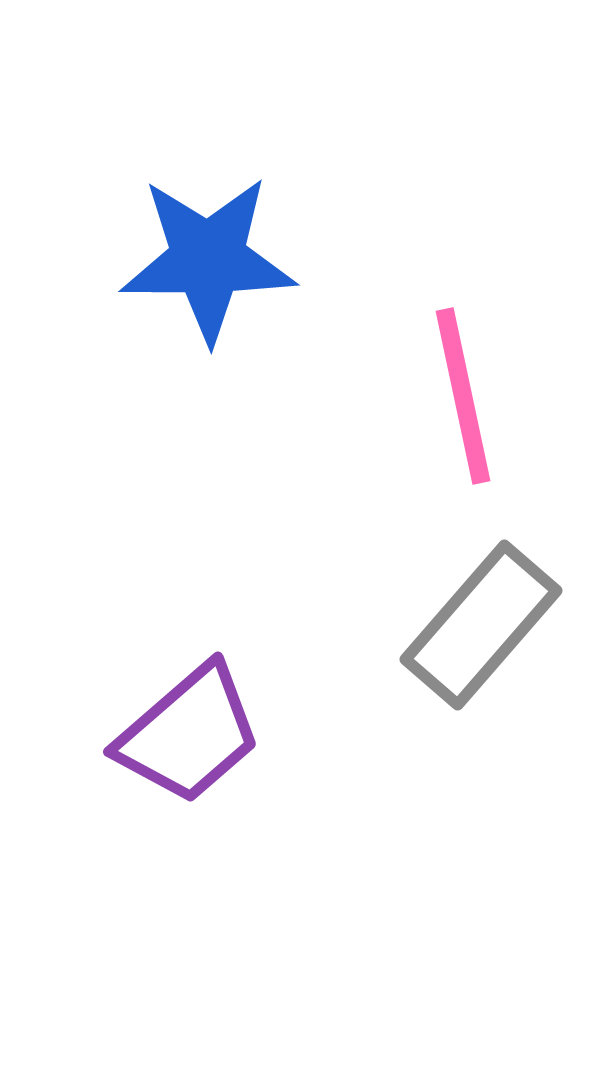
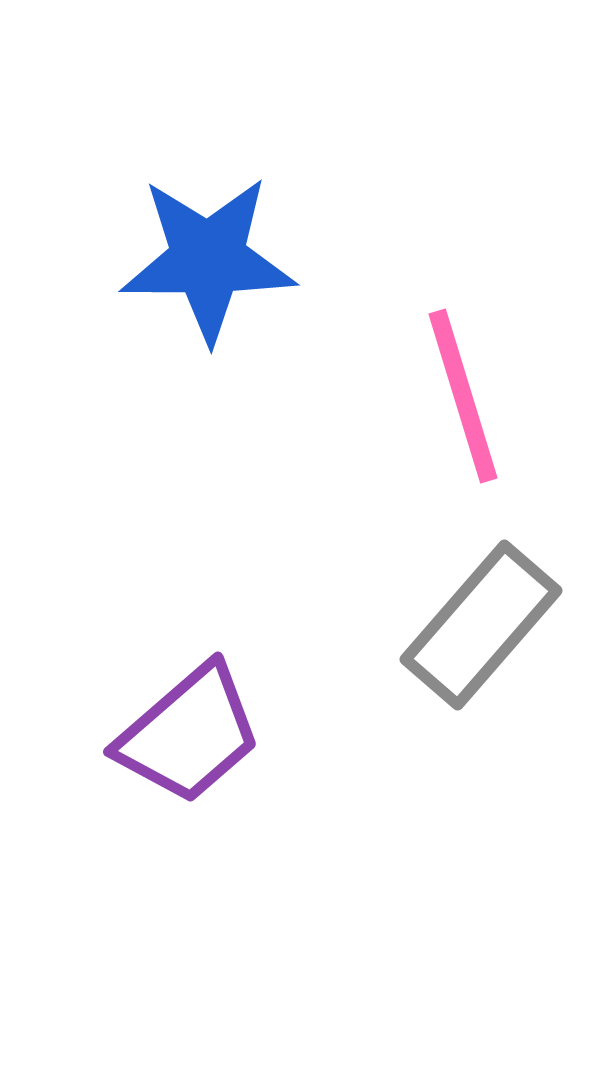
pink line: rotated 5 degrees counterclockwise
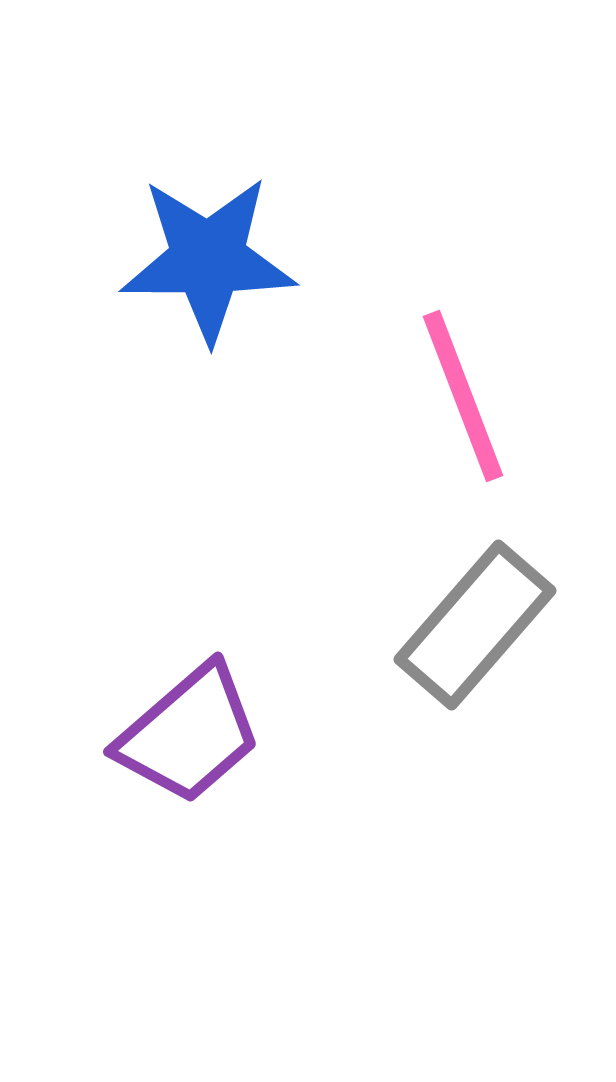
pink line: rotated 4 degrees counterclockwise
gray rectangle: moved 6 px left
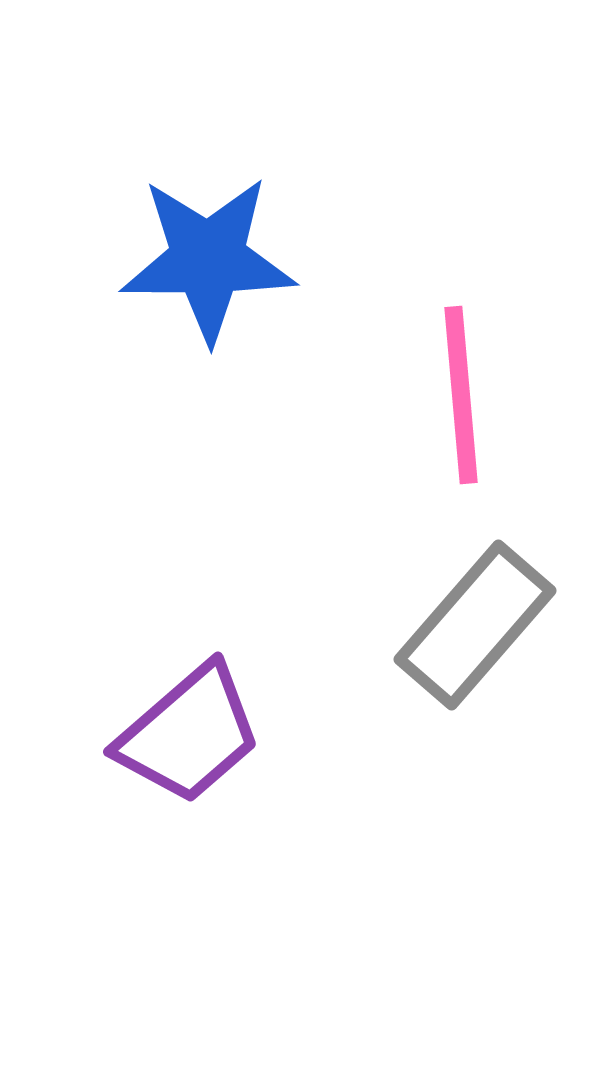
pink line: moved 2 px left, 1 px up; rotated 16 degrees clockwise
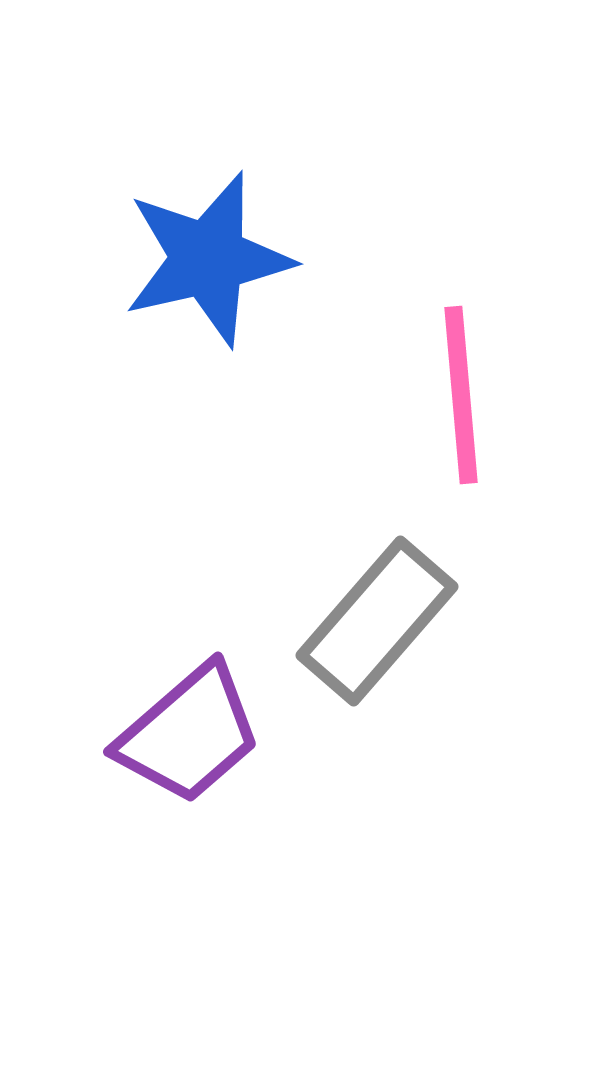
blue star: rotated 13 degrees counterclockwise
gray rectangle: moved 98 px left, 4 px up
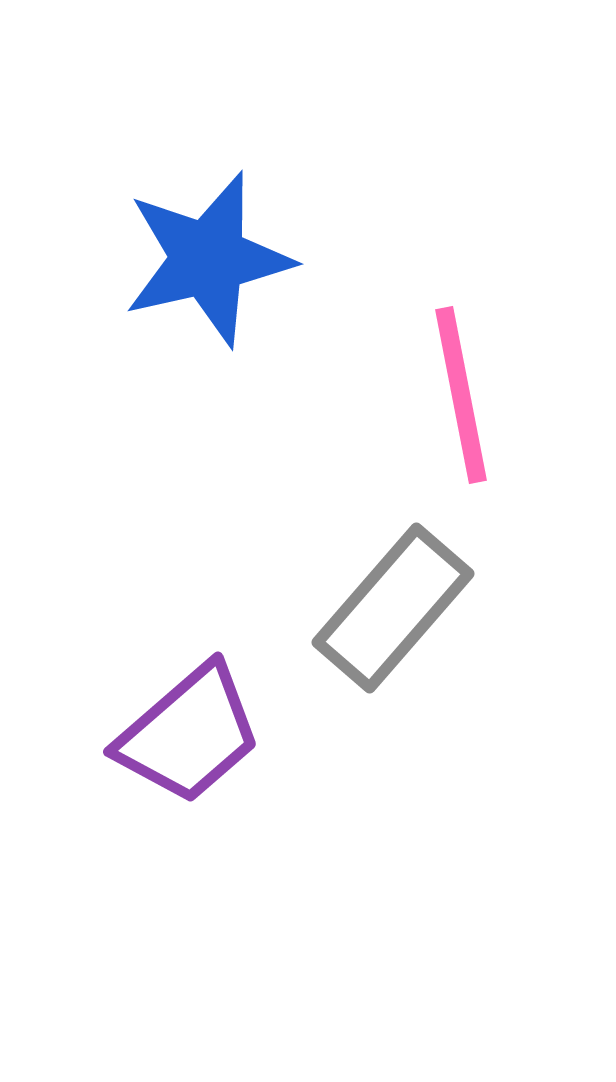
pink line: rotated 6 degrees counterclockwise
gray rectangle: moved 16 px right, 13 px up
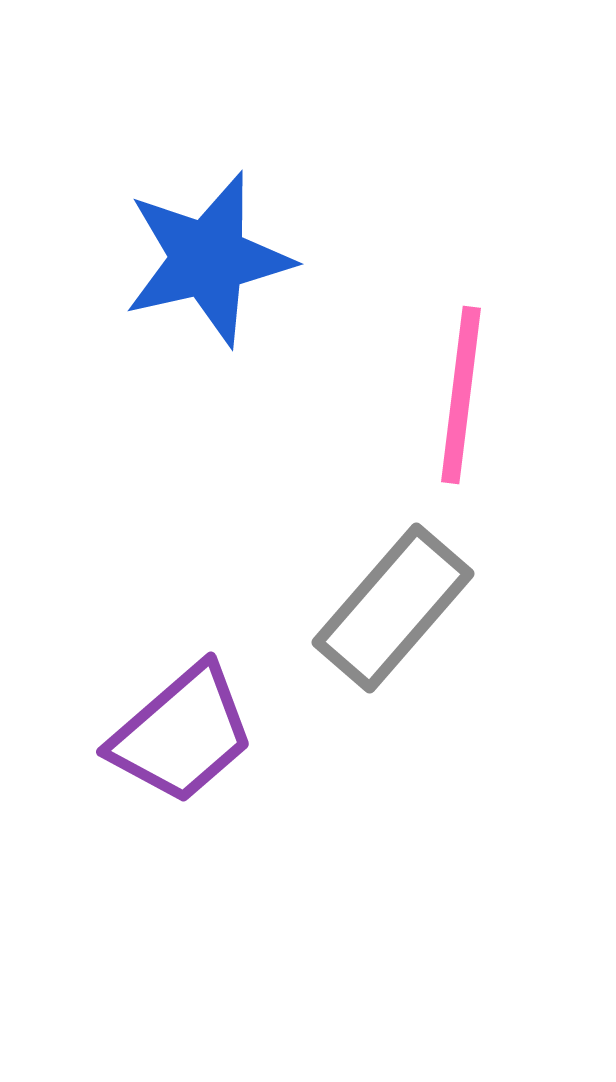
pink line: rotated 18 degrees clockwise
purple trapezoid: moved 7 px left
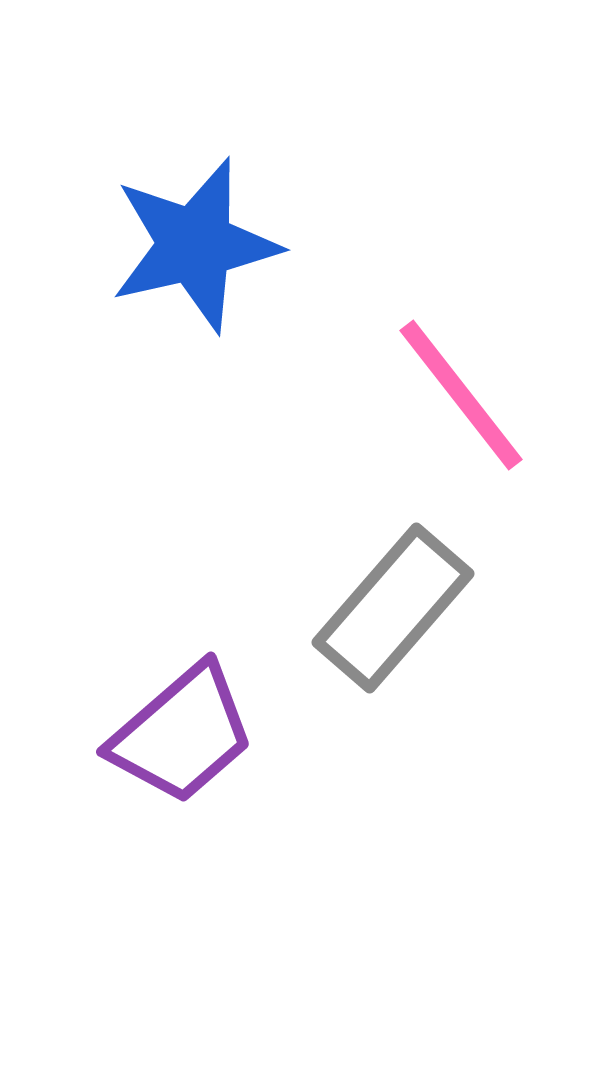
blue star: moved 13 px left, 14 px up
pink line: rotated 45 degrees counterclockwise
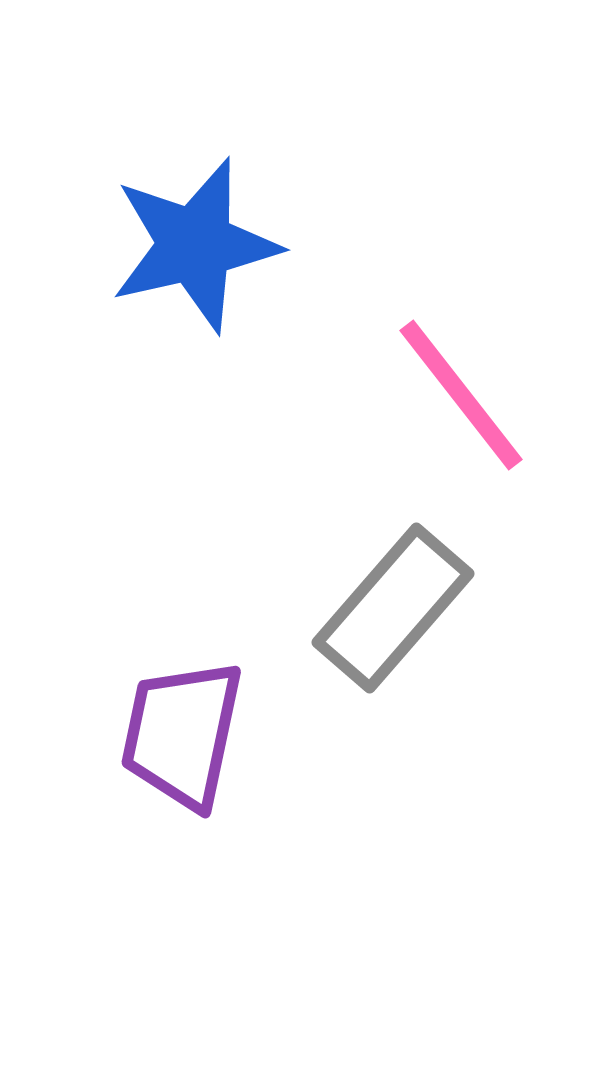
purple trapezoid: rotated 143 degrees clockwise
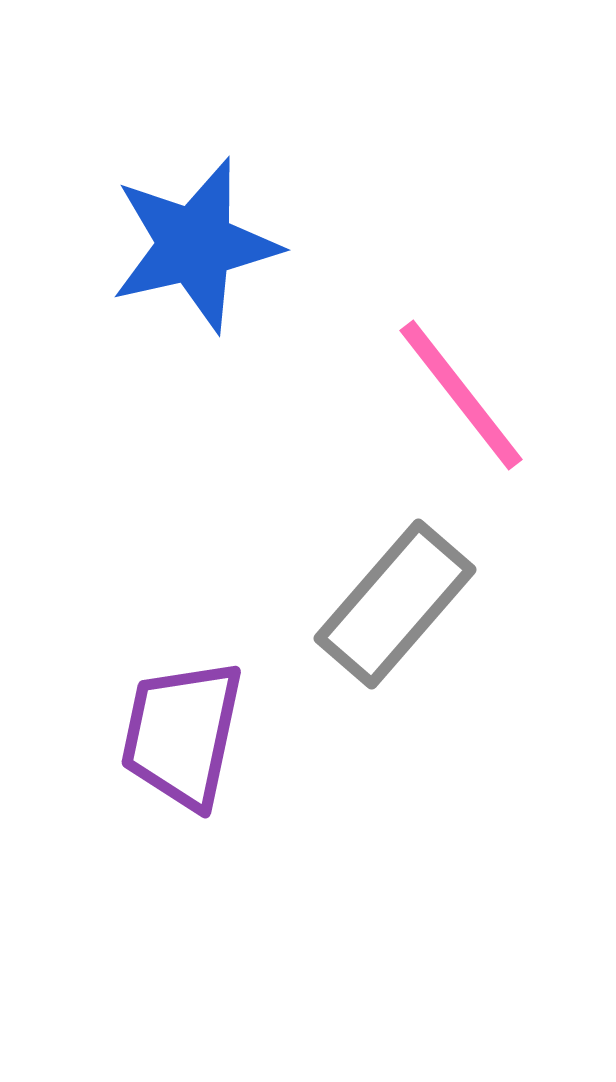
gray rectangle: moved 2 px right, 4 px up
